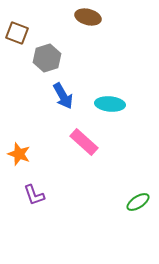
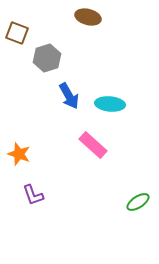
blue arrow: moved 6 px right
pink rectangle: moved 9 px right, 3 px down
purple L-shape: moved 1 px left
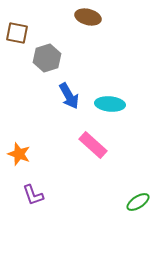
brown square: rotated 10 degrees counterclockwise
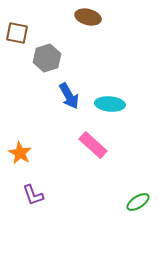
orange star: moved 1 px right, 1 px up; rotated 10 degrees clockwise
